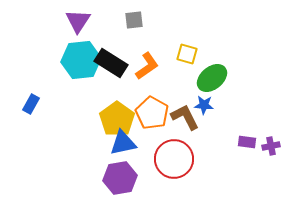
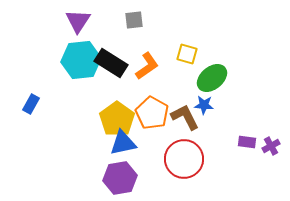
purple cross: rotated 18 degrees counterclockwise
red circle: moved 10 px right
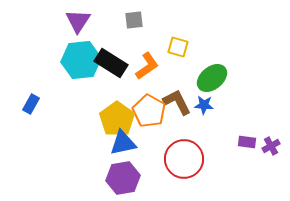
yellow square: moved 9 px left, 7 px up
orange pentagon: moved 3 px left, 2 px up
brown L-shape: moved 8 px left, 15 px up
purple hexagon: moved 3 px right
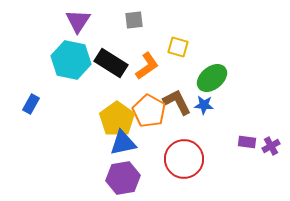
cyan hexagon: moved 10 px left; rotated 18 degrees clockwise
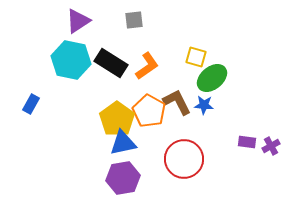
purple triangle: rotated 24 degrees clockwise
yellow square: moved 18 px right, 10 px down
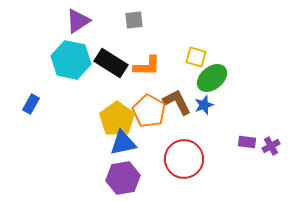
orange L-shape: rotated 36 degrees clockwise
blue star: rotated 24 degrees counterclockwise
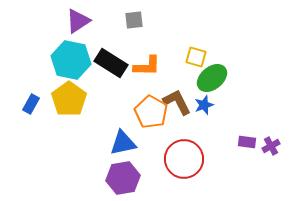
orange pentagon: moved 2 px right, 1 px down
yellow pentagon: moved 48 px left, 20 px up
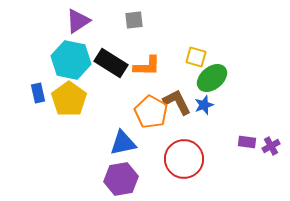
blue rectangle: moved 7 px right, 11 px up; rotated 42 degrees counterclockwise
purple hexagon: moved 2 px left, 1 px down
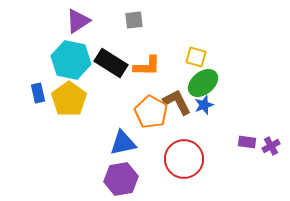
green ellipse: moved 9 px left, 5 px down
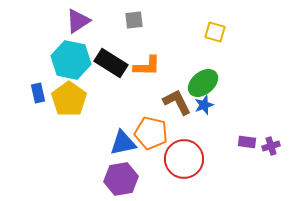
yellow square: moved 19 px right, 25 px up
orange pentagon: moved 21 px down; rotated 16 degrees counterclockwise
purple cross: rotated 12 degrees clockwise
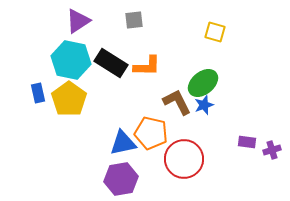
purple cross: moved 1 px right, 4 px down
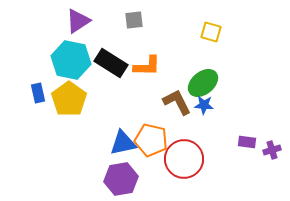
yellow square: moved 4 px left
blue star: rotated 24 degrees clockwise
orange pentagon: moved 7 px down
